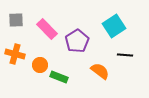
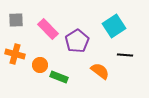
pink rectangle: moved 1 px right
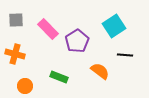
orange circle: moved 15 px left, 21 px down
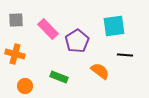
cyan square: rotated 25 degrees clockwise
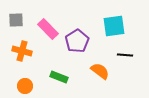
orange cross: moved 7 px right, 3 px up
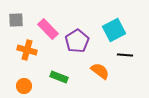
cyan square: moved 4 px down; rotated 20 degrees counterclockwise
orange cross: moved 5 px right, 1 px up
orange circle: moved 1 px left
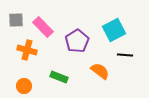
pink rectangle: moved 5 px left, 2 px up
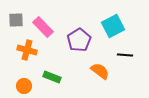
cyan square: moved 1 px left, 4 px up
purple pentagon: moved 2 px right, 1 px up
green rectangle: moved 7 px left
